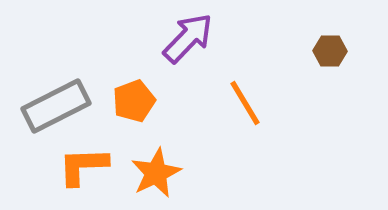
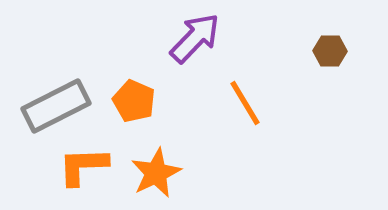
purple arrow: moved 7 px right
orange pentagon: rotated 27 degrees counterclockwise
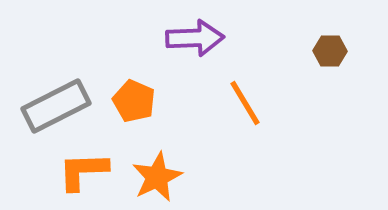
purple arrow: rotated 44 degrees clockwise
orange L-shape: moved 5 px down
orange star: moved 1 px right, 4 px down
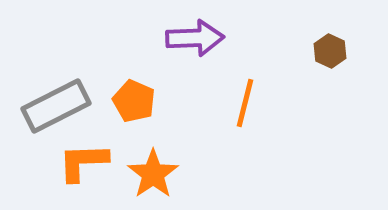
brown hexagon: rotated 24 degrees clockwise
orange line: rotated 45 degrees clockwise
orange L-shape: moved 9 px up
orange star: moved 4 px left, 3 px up; rotated 9 degrees counterclockwise
